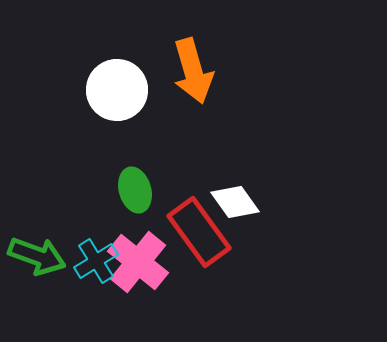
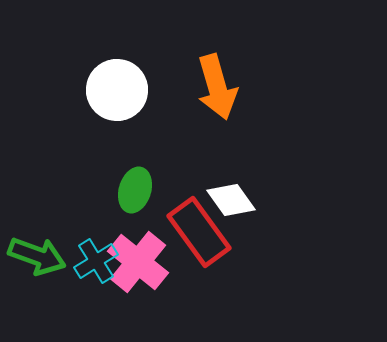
orange arrow: moved 24 px right, 16 px down
green ellipse: rotated 33 degrees clockwise
white diamond: moved 4 px left, 2 px up
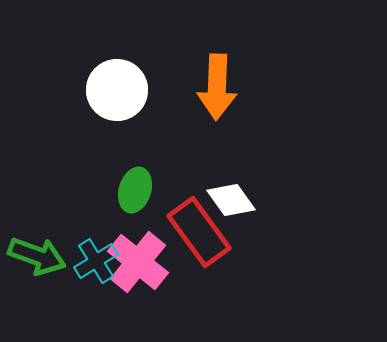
orange arrow: rotated 18 degrees clockwise
